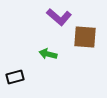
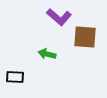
green arrow: moved 1 px left
black rectangle: rotated 18 degrees clockwise
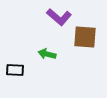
black rectangle: moved 7 px up
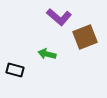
brown square: rotated 25 degrees counterclockwise
black rectangle: rotated 12 degrees clockwise
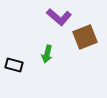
green arrow: rotated 90 degrees counterclockwise
black rectangle: moved 1 px left, 5 px up
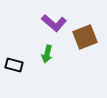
purple L-shape: moved 5 px left, 6 px down
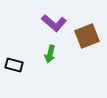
brown square: moved 2 px right, 1 px up
green arrow: moved 3 px right
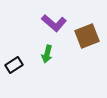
green arrow: moved 3 px left
black rectangle: rotated 48 degrees counterclockwise
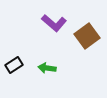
brown square: rotated 15 degrees counterclockwise
green arrow: moved 14 px down; rotated 84 degrees clockwise
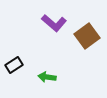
green arrow: moved 9 px down
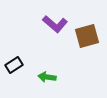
purple L-shape: moved 1 px right, 1 px down
brown square: rotated 20 degrees clockwise
